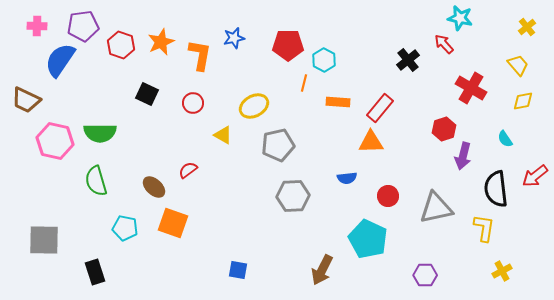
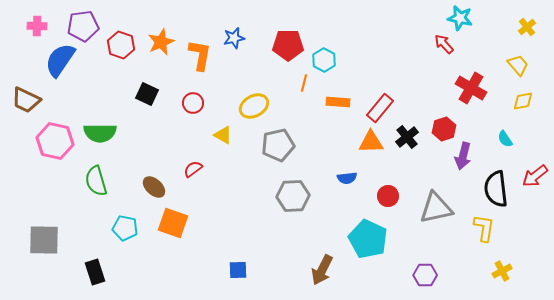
black cross at (408, 60): moved 1 px left, 77 px down
red semicircle at (188, 170): moved 5 px right, 1 px up
blue square at (238, 270): rotated 12 degrees counterclockwise
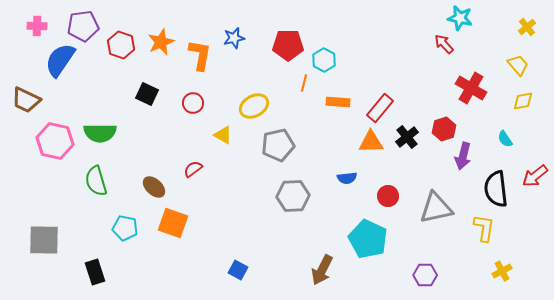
blue square at (238, 270): rotated 30 degrees clockwise
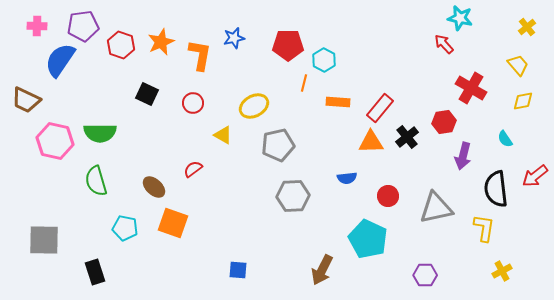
red hexagon at (444, 129): moved 7 px up; rotated 10 degrees clockwise
blue square at (238, 270): rotated 24 degrees counterclockwise
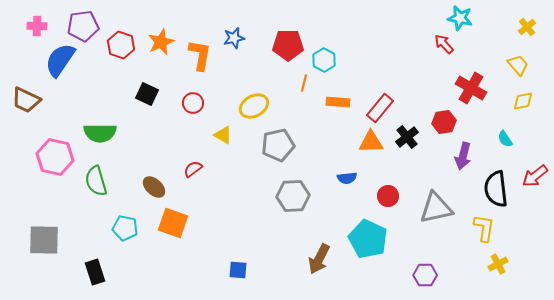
pink hexagon at (55, 141): moved 16 px down
brown arrow at (322, 270): moved 3 px left, 11 px up
yellow cross at (502, 271): moved 4 px left, 7 px up
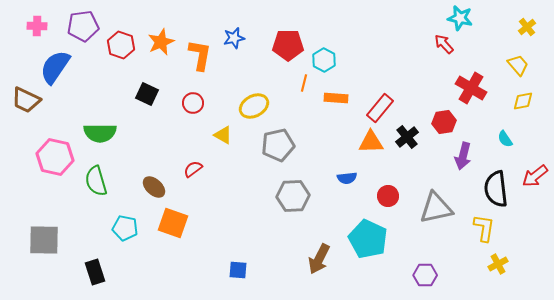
blue semicircle at (60, 60): moved 5 px left, 7 px down
orange rectangle at (338, 102): moved 2 px left, 4 px up
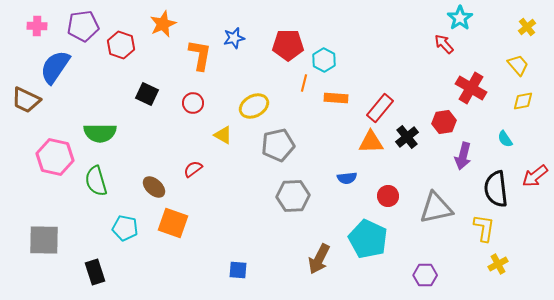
cyan star at (460, 18): rotated 25 degrees clockwise
orange star at (161, 42): moved 2 px right, 18 px up
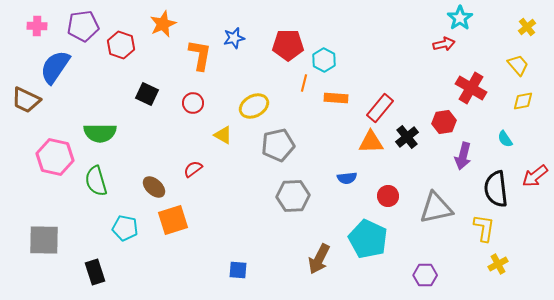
red arrow at (444, 44): rotated 120 degrees clockwise
orange square at (173, 223): moved 3 px up; rotated 36 degrees counterclockwise
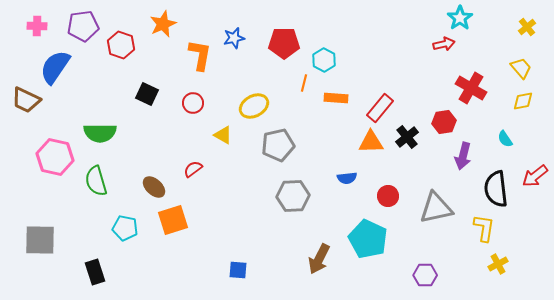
red pentagon at (288, 45): moved 4 px left, 2 px up
yellow trapezoid at (518, 65): moved 3 px right, 3 px down
gray square at (44, 240): moved 4 px left
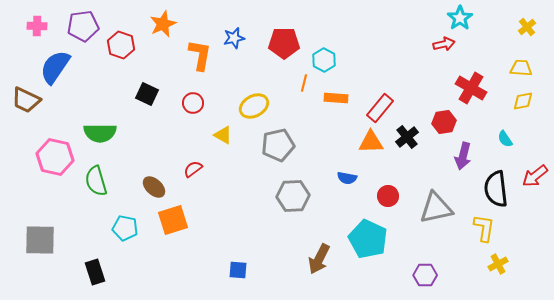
yellow trapezoid at (521, 68): rotated 45 degrees counterclockwise
blue semicircle at (347, 178): rotated 18 degrees clockwise
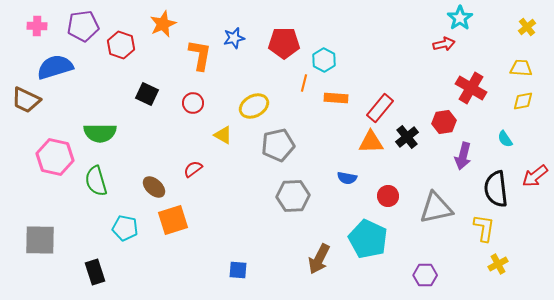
blue semicircle at (55, 67): rotated 39 degrees clockwise
